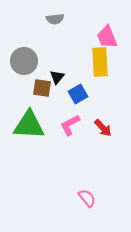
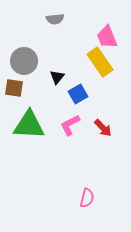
yellow rectangle: rotated 32 degrees counterclockwise
brown square: moved 28 px left
pink semicircle: rotated 54 degrees clockwise
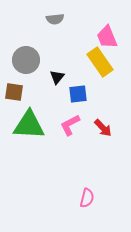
gray circle: moved 2 px right, 1 px up
brown square: moved 4 px down
blue square: rotated 24 degrees clockwise
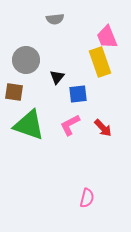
yellow rectangle: rotated 16 degrees clockwise
green triangle: rotated 16 degrees clockwise
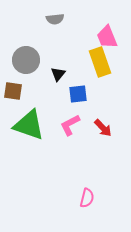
black triangle: moved 1 px right, 3 px up
brown square: moved 1 px left, 1 px up
